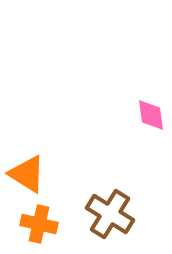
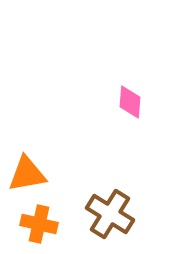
pink diamond: moved 21 px left, 13 px up; rotated 12 degrees clockwise
orange triangle: rotated 42 degrees counterclockwise
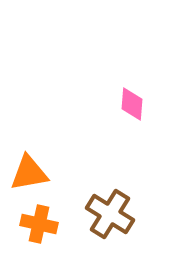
pink diamond: moved 2 px right, 2 px down
orange triangle: moved 2 px right, 1 px up
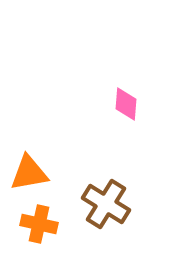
pink diamond: moved 6 px left
brown cross: moved 4 px left, 10 px up
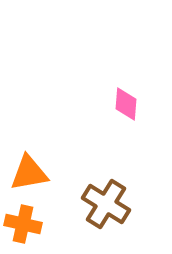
orange cross: moved 16 px left
